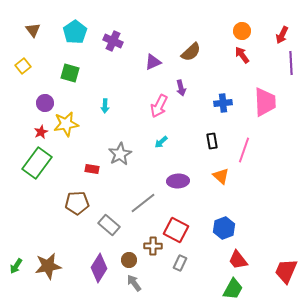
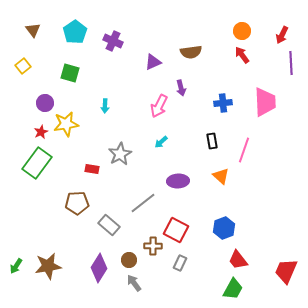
brown semicircle at (191, 52): rotated 35 degrees clockwise
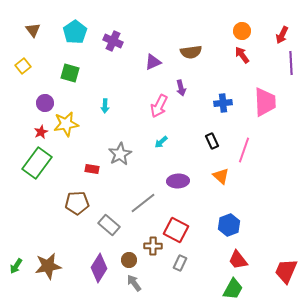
black rectangle at (212, 141): rotated 14 degrees counterclockwise
blue hexagon at (224, 228): moved 5 px right, 3 px up
